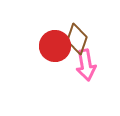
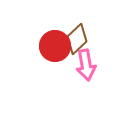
brown diamond: rotated 28 degrees clockwise
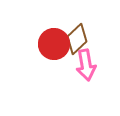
red circle: moved 1 px left, 2 px up
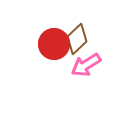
pink arrow: rotated 68 degrees clockwise
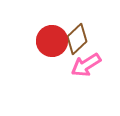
red circle: moved 2 px left, 3 px up
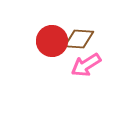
brown diamond: moved 2 px right; rotated 48 degrees clockwise
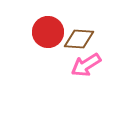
red circle: moved 4 px left, 9 px up
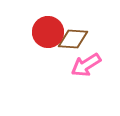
brown diamond: moved 6 px left
